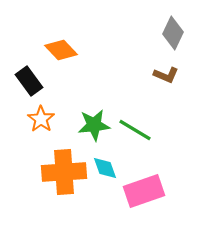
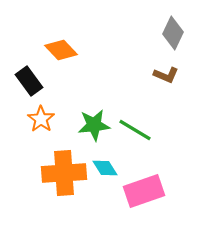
cyan diamond: rotated 12 degrees counterclockwise
orange cross: moved 1 px down
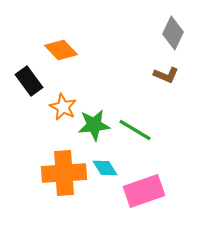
orange star: moved 22 px right, 12 px up; rotated 8 degrees counterclockwise
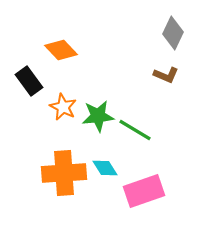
green star: moved 4 px right, 9 px up
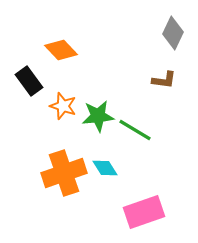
brown L-shape: moved 2 px left, 5 px down; rotated 15 degrees counterclockwise
orange star: moved 1 px up; rotated 8 degrees counterclockwise
orange cross: rotated 15 degrees counterclockwise
pink rectangle: moved 21 px down
